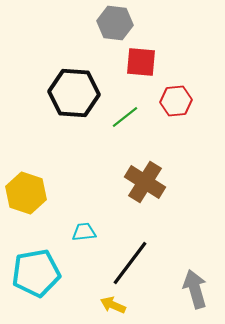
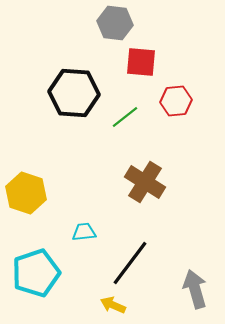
cyan pentagon: rotated 9 degrees counterclockwise
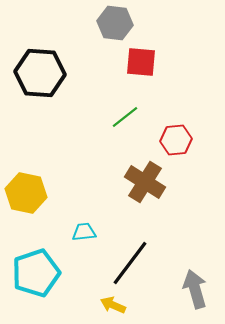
black hexagon: moved 34 px left, 20 px up
red hexagon: moved 39 px down
yellow hexagon: rotated 6 degrees counterclockwise
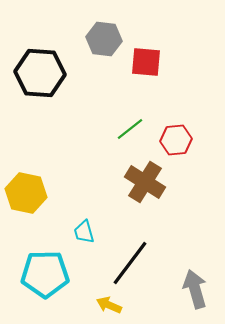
gray hexagon: moved 11 px left, 16 px down
red square: moved 5 px right
green line: moved 5 px right, 12 px down
cyan trapezoid: rotated 100 degrees counterclockwise
cyan pentagon: moved 9 px right, 1 px down; rotated 18 degrees clockwise
yellow arrow: moved 4 px left
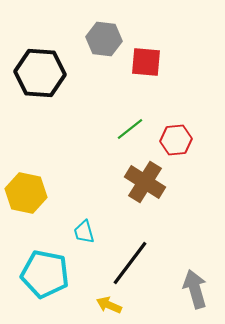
cyan pentagon: rotated 12 degrees clockwise
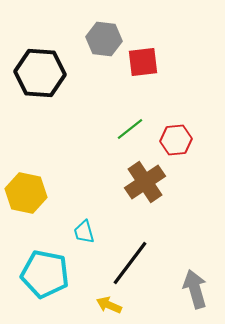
red square: moved 3 px left; rotated 12 degrees counterclockwise
brown cross: rotated 24 degrees clockwise
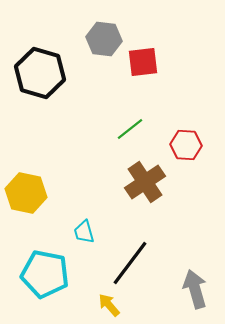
black hexagon: rotated 12 degrees clockwise
red hexagon: moved 10 px right, 5 px down; rotated 8 degrees clockwise
yellow arrow: rotated 25 degrees clockwise
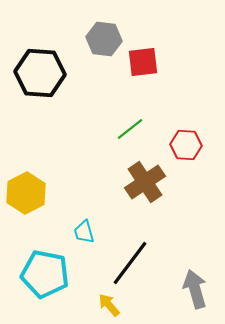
black hexagon: rotated 12 degrees counterclockwise
yellow hexagon: rotated 21 degrees clockwise
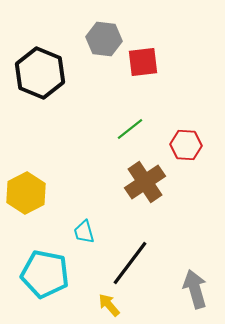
black hexagon: rotated 18 degrees clockwise
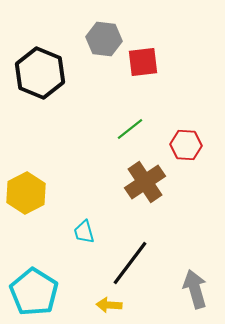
cyan pentagon: moved 11 px left, 18 px down; rotated 21 degrees clockwise
yellow arrow: rotated 45 degrees counterclockwise
